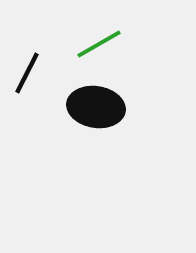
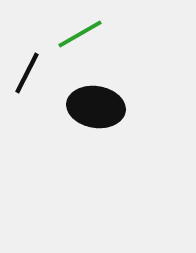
green line: moved 19 px left, 10 px up
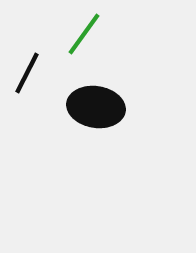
green line: moved 4 px right; rotated 24 degrees counterclockwise
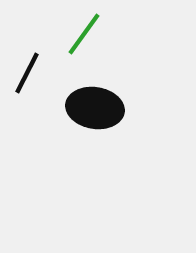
black ellipse: moved 1 px left, 1 px down
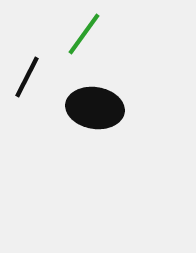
black line: moved 4 px down
